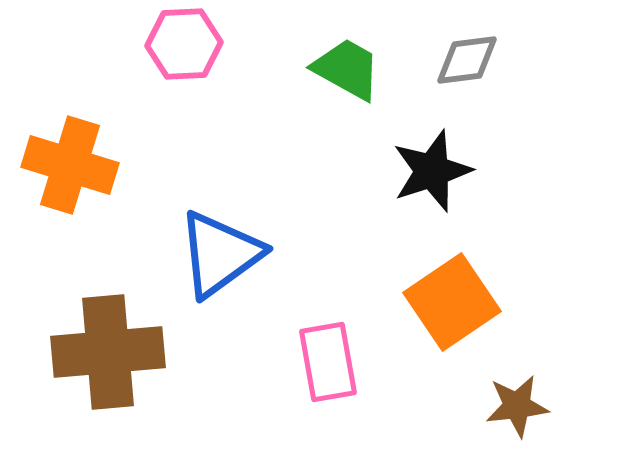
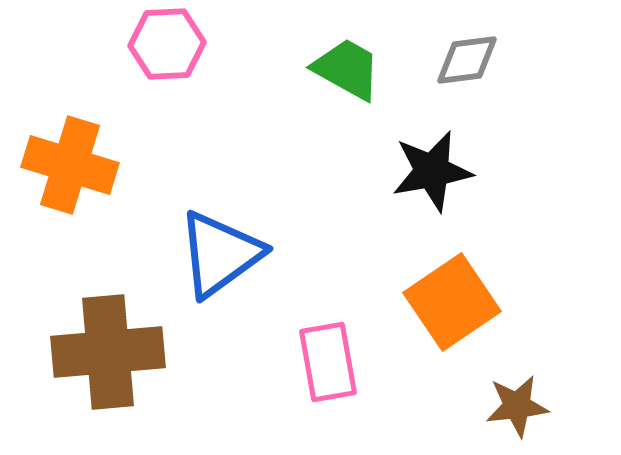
pink hexagon: moved 17 px left
black star: rotated 8 degrees clockwise
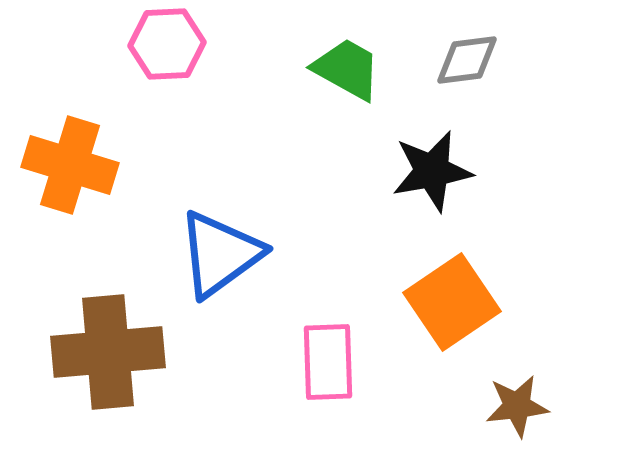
pink rectangle: rotated 8 degrees clockwise
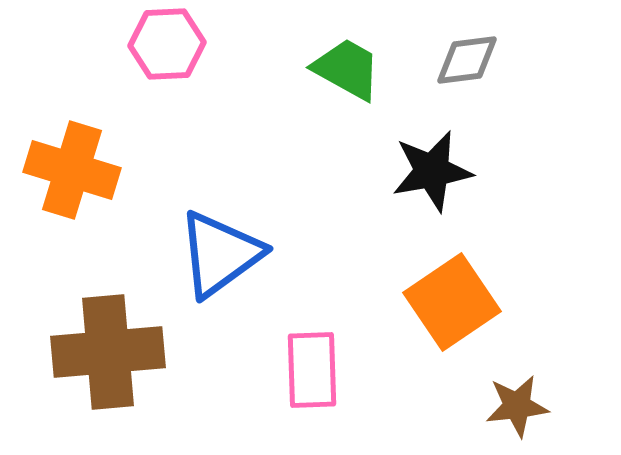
orange cross: moved 2 px right, 5 px down
pink rectangle: moved 16 px left, 8 px down
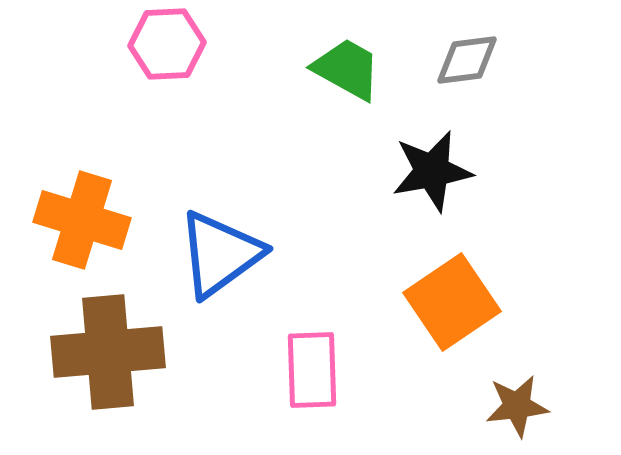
orange cross: moved 10 px right, 50 px down
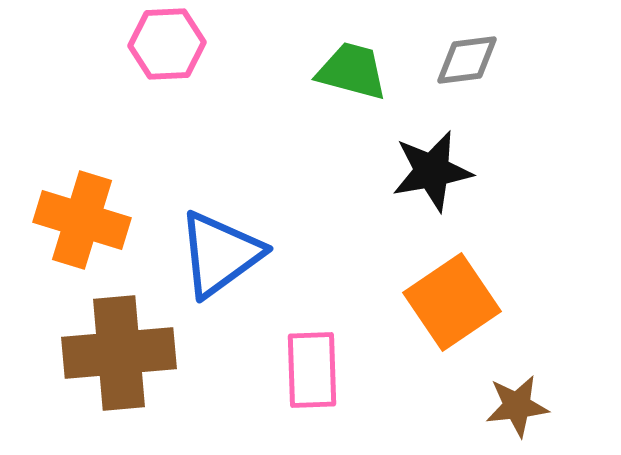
green trapezoid: moved 5 px right, 2 px down; rotated 14 degrees counterclockwise
brown cross: moved 11 px right, 1 px down
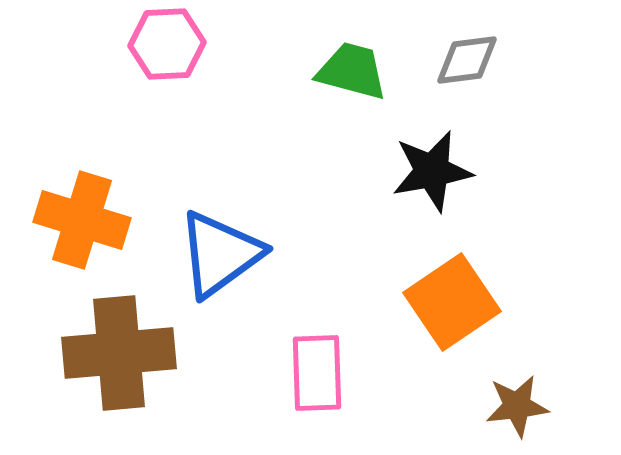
pink rectangle: moved 5 px right, 3 px down
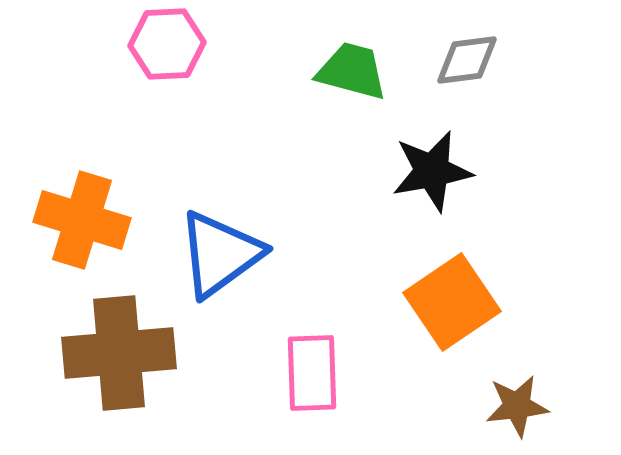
pink rectangle: moved 5 px left
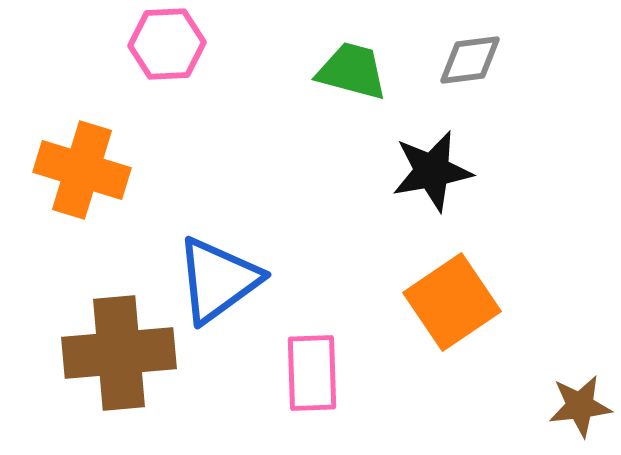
gray diamond: moved 3 px right
orange cross: moved 50 px up
blue triangle: moved 2 px left, 26 px down
brown star: moved 63 px right
